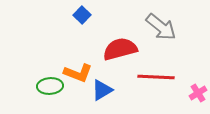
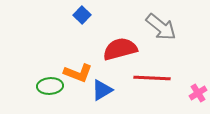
red line: moved 4 px left, 1 px down
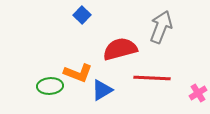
gray arrow: rotated 108 degrees counterclockwise
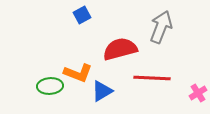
blue square: rotated 18 degrees clockwise
blue triangle: moved 1 px down
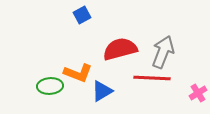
gray arrow: moved 2 px right, 25 px down
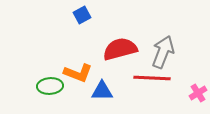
blue triangle: rotated 30 degrees clockwise
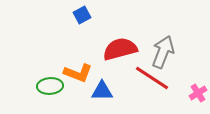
red line: rotated 30 degrees clockwise
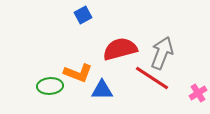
blue square: moved 1 px right
gray arrow: moved 1 px left, 1 px down
blue triangle: moved 1 px up
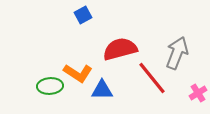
gray arrow: moved 15 px right
orange L-shape: rotated 12 degrees clockwise
red line: rotated 18 degrees clockwise
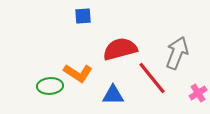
blue square: moved 1 px down; rotated 24 degrees clockwise
blue triangle: moved 11 px right, 5 px down
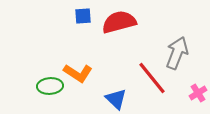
red semicircle: moved 1 px left, 27 px up
blue triangle: moved 3 px right, 4 px down; rotated 45 degrees clockwise
